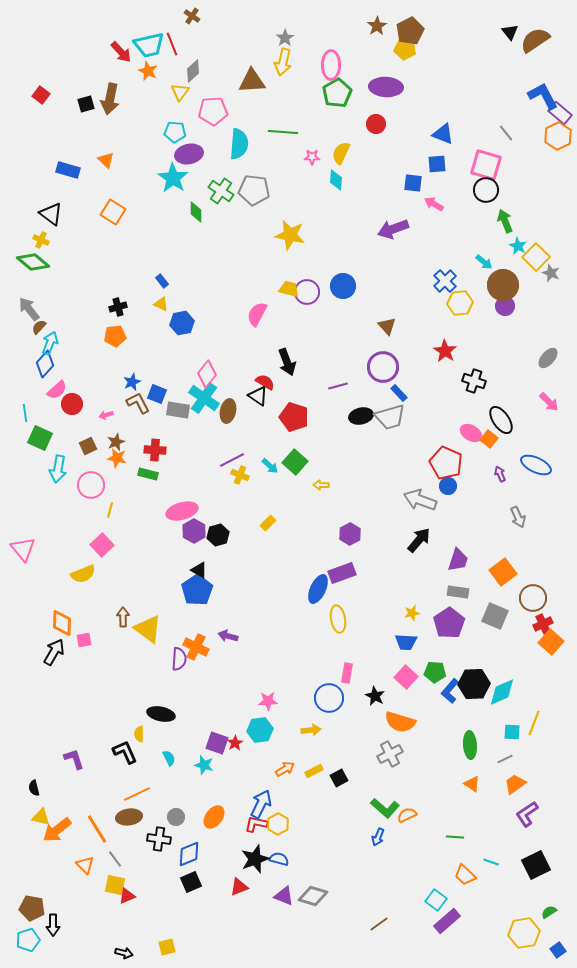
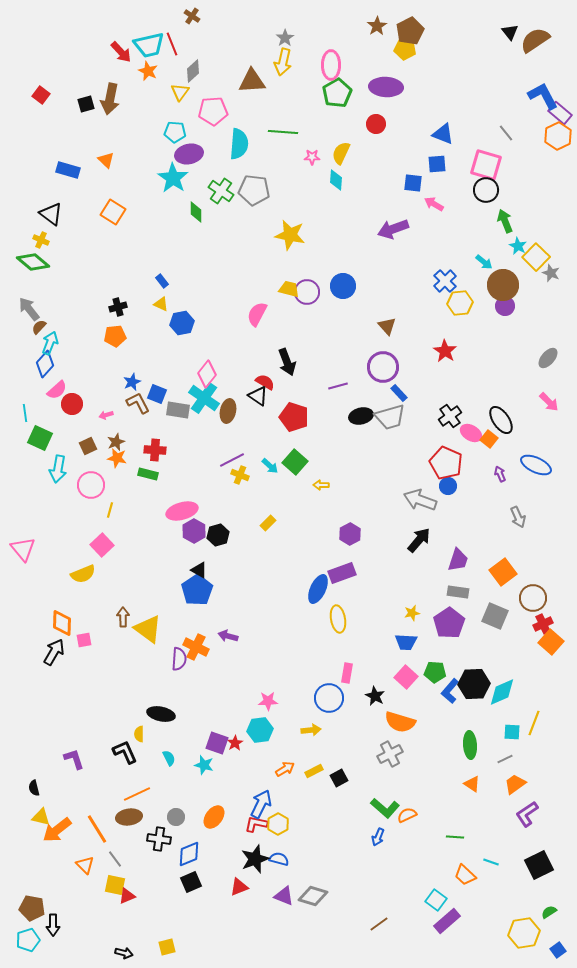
black cross at (474, 381): moved 24 px left, 35 px down; rotated 35 degrees clockwise
black square at (536, 865): moved 3 px right
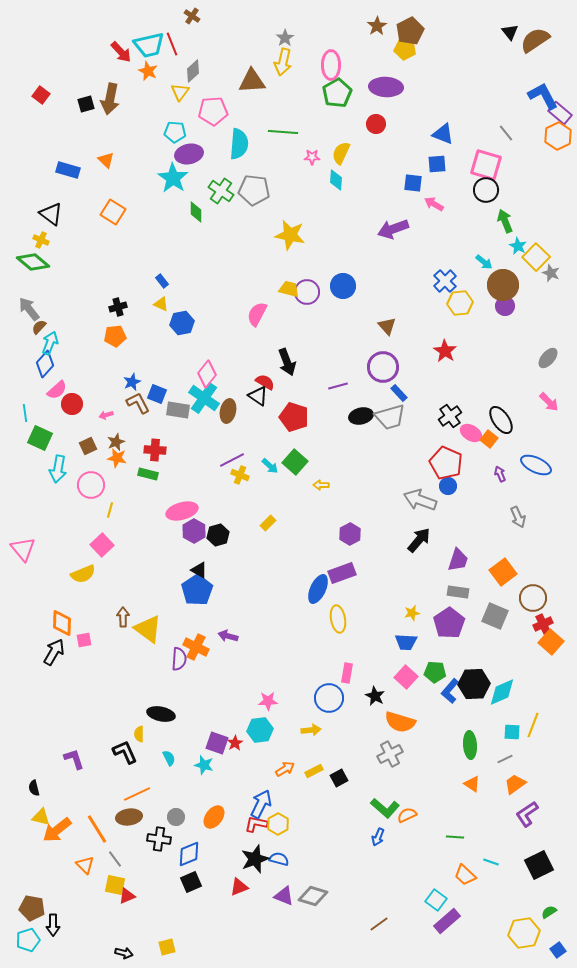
yellow line at (534, 723): moved 1 px left, 2 px down
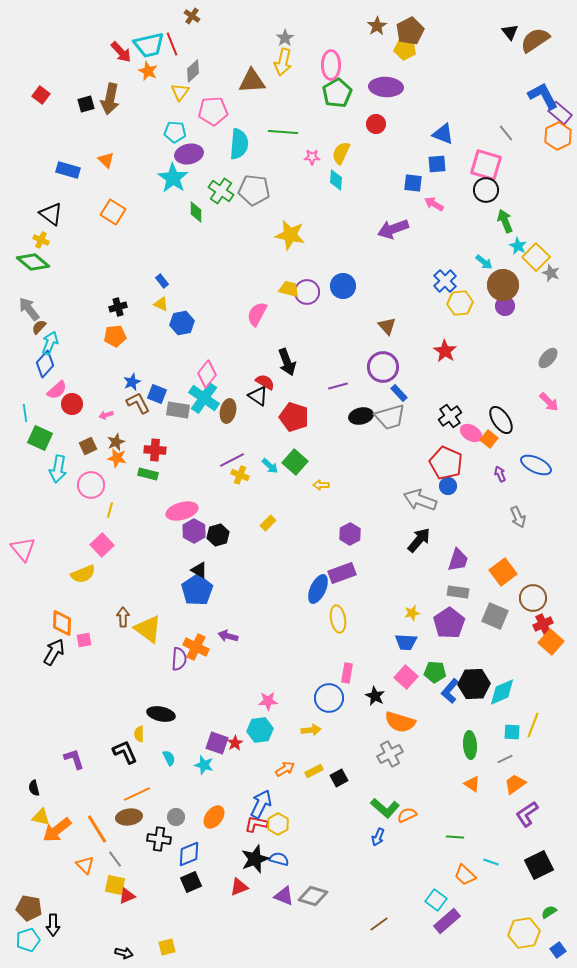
brown pentagon at (32, 908): moved 3 px left
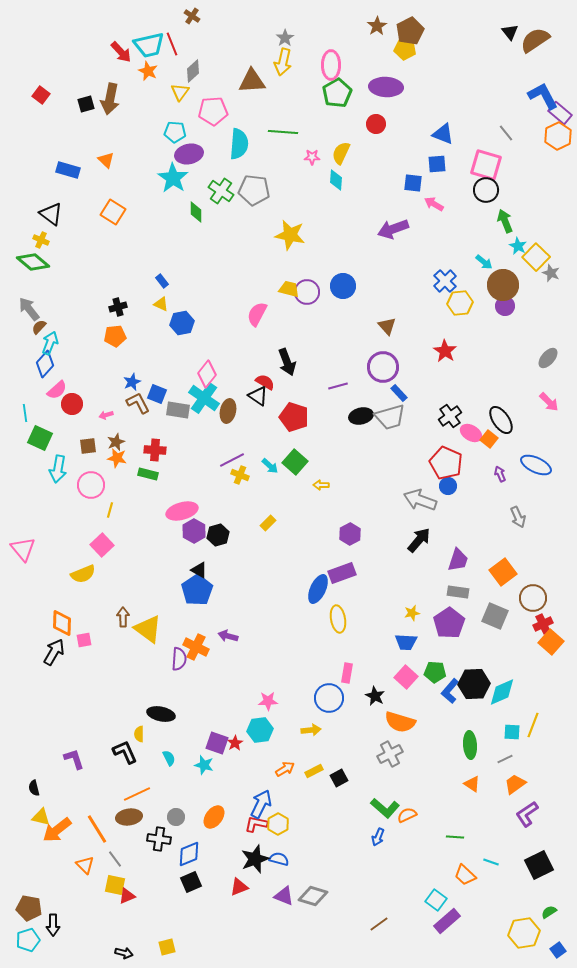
brown square at (88, 446): rotated 18 degrees clockwise
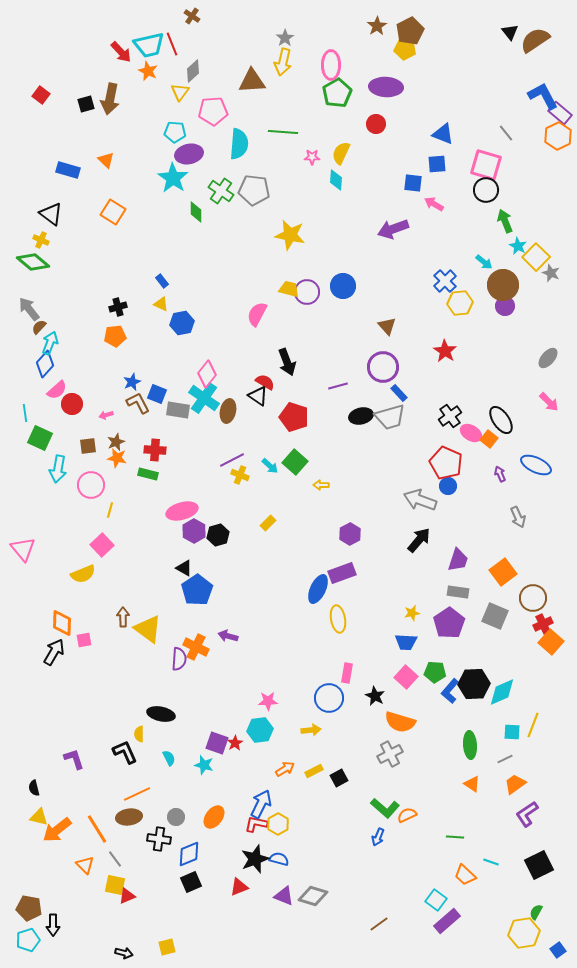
black triangle at (199, 570): moved 15 px left, 2 px up
yellow triangle at (41, 817): moved 2 px left
green semicircle at (549, 912): moved 13 px left; rotated 28 degrees counterclockwise
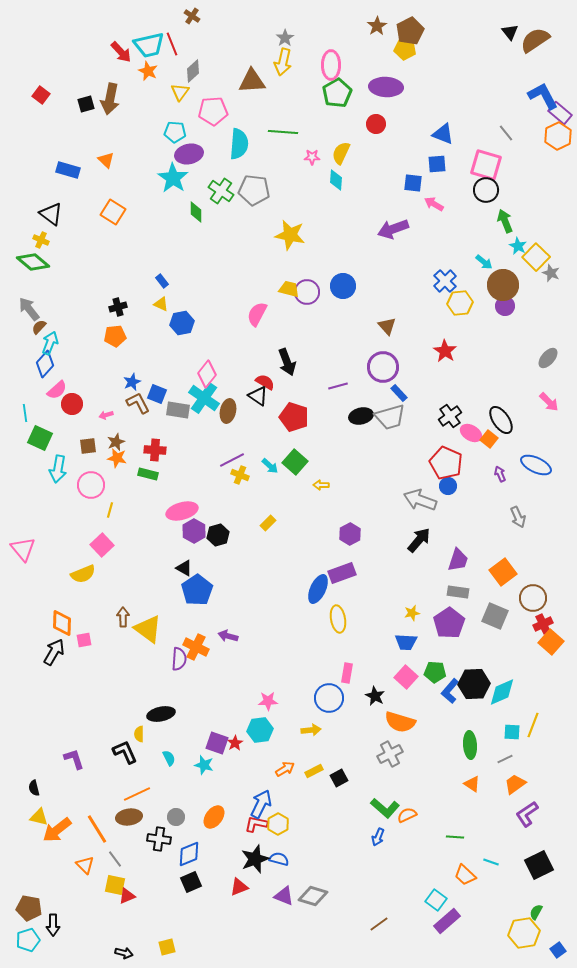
black ellipse at (161, 714): rotated 24 degrees counterclockwise
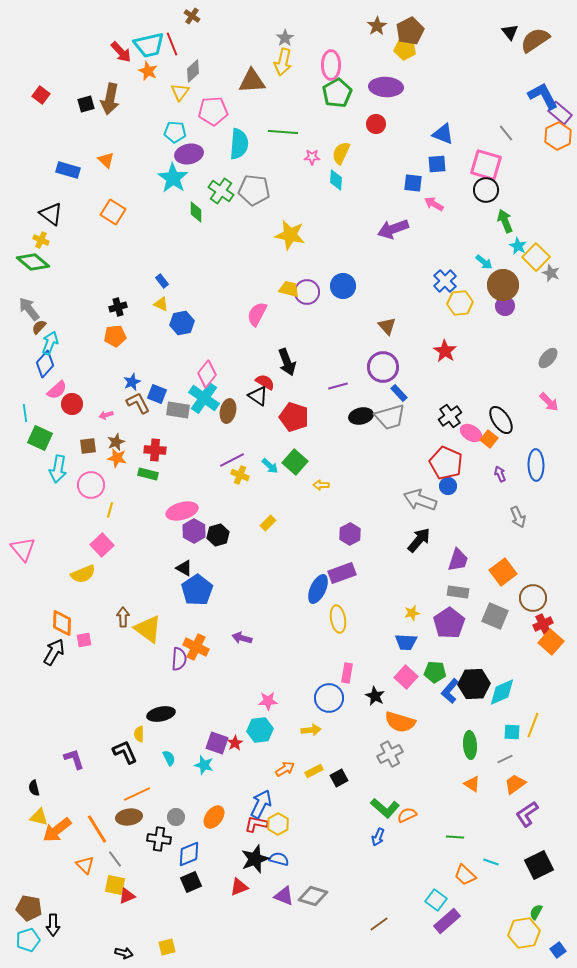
blue ellipse at (536, 465): rotated 64 degrees clockwise
purple arrow at (228, 636): moved 14 px right, 2 px down
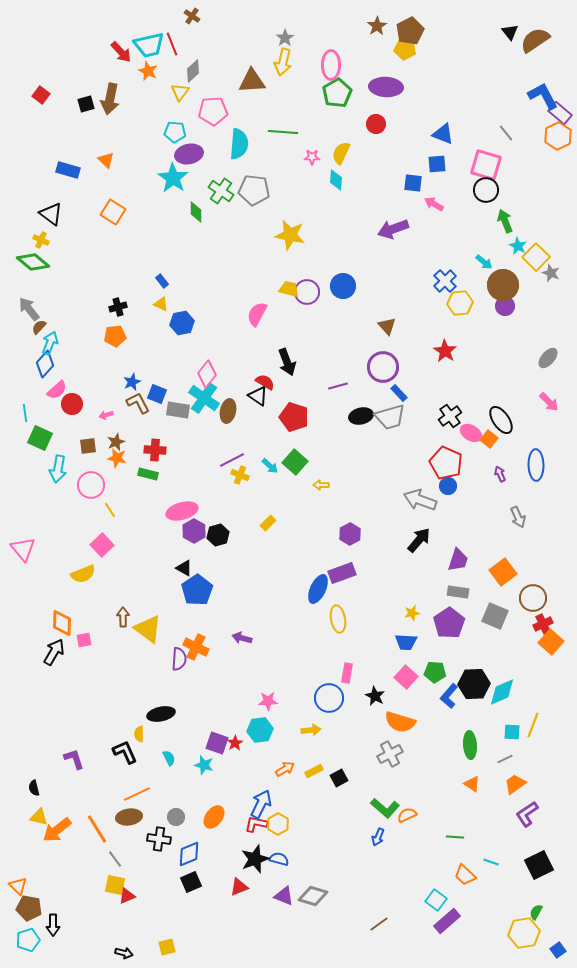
yellow line at (110, 510): rotated 49 degrees counterclockwise
blue L-shape at (450, 691): moved 1 px left, 5 px down
orange triangle at (85, 865): moved 67 px left, 21 px down
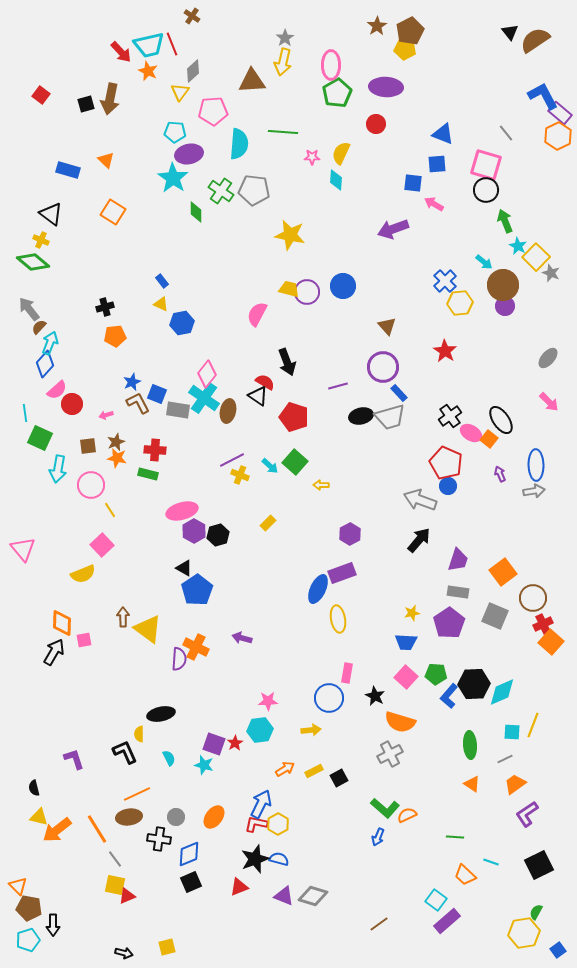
black cross at (118, 307): moved 13 px left
gray arrow at (518, 517): moved 16 px right, 26 px up; rotated 75 degrees counterclockwise
green pentagon at (435, 672): moved 1 px right, 2 px down
purple square at (217, 743): moved 3 px left, 1 px down
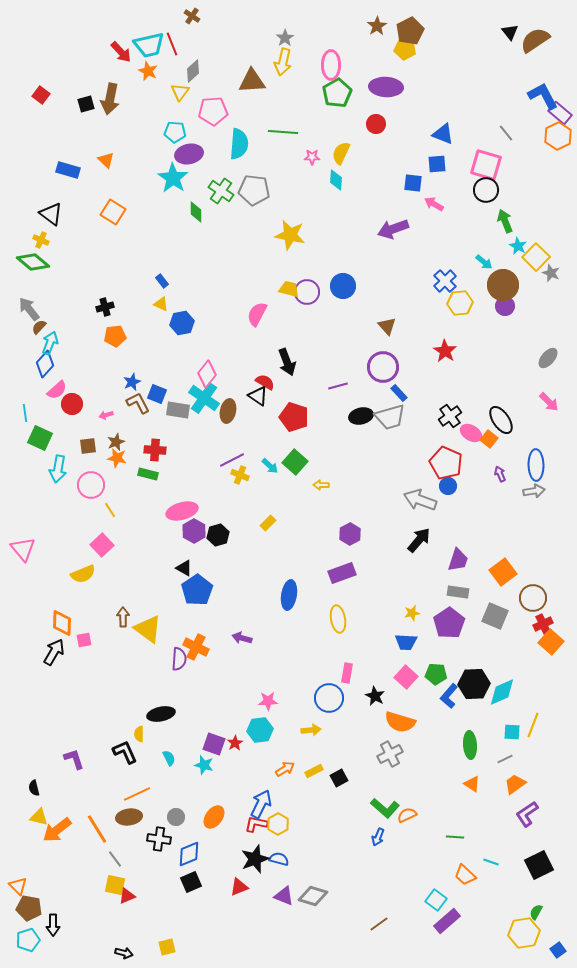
blue ellipse at (318, 589): moved 29 px left, 6 px down; rotated 16 degrees counterclockwise
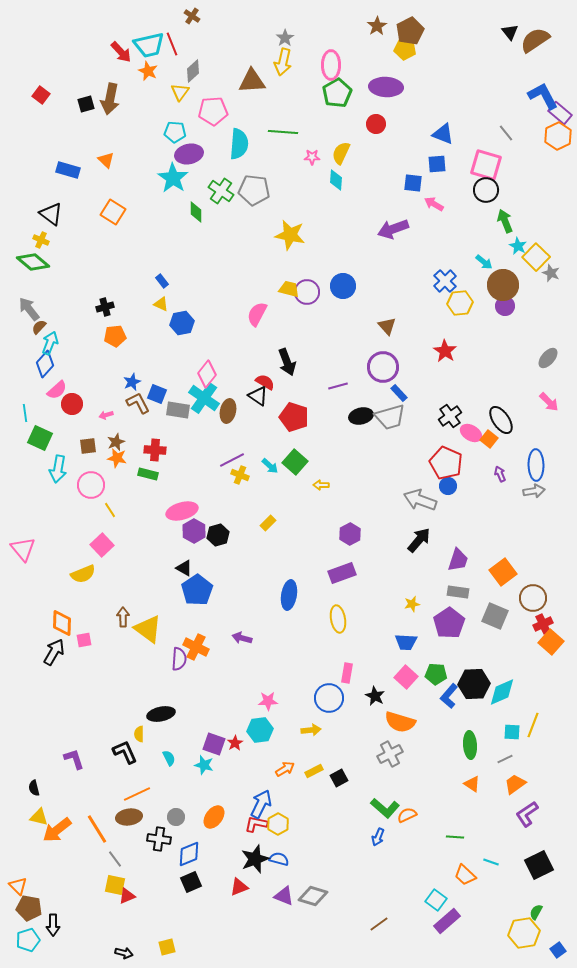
yellow star at (412, 613): moved 9 px up
